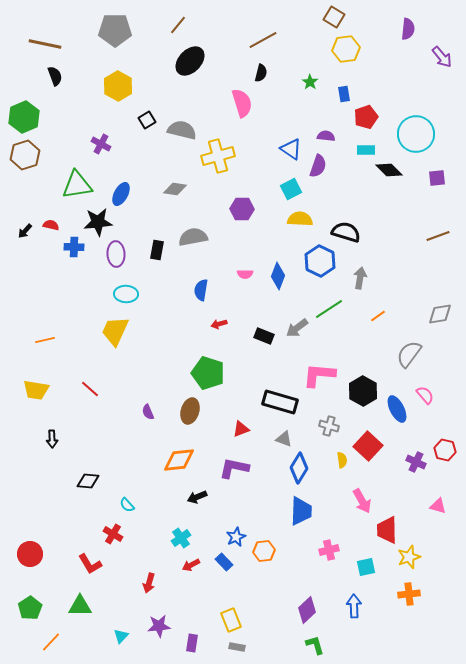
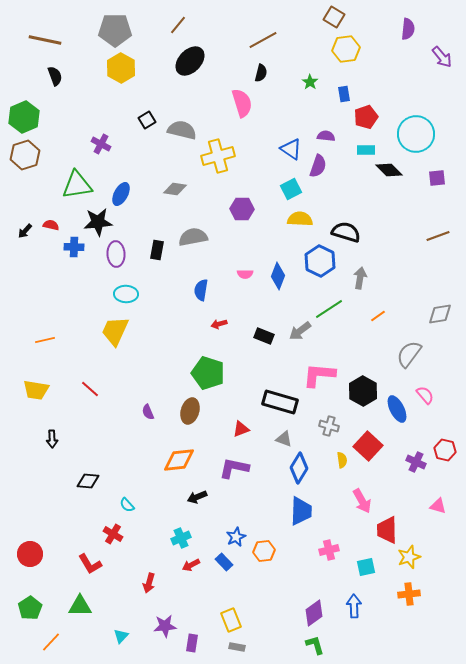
brown line at (45, 44): moved 4 px up
yellow hexagon at (118, 86): moved 3 px right, 18 px up
gray arrow at (297, 328): moved 3 px right, 3 px down
cyan cross at (181, 538): rotated 12 degrees clockwise
purple diamond at (307, 610): moved 7 px right, 3 px down; rotated 8 degrees clockwise
purple star at (159, 626): moved 6 px right
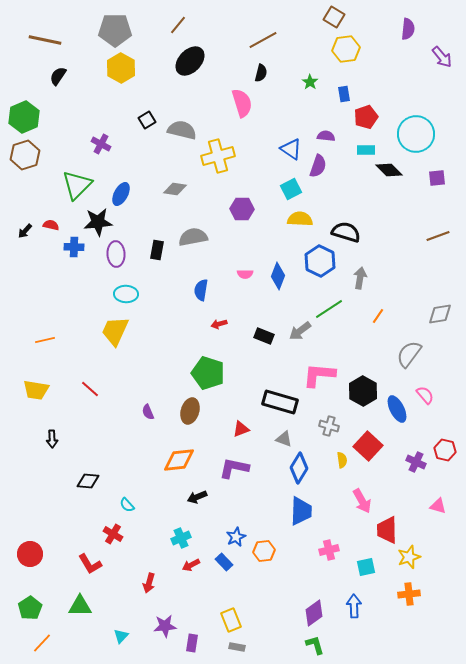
black semicircle at (55, 76): moved 3 px right; rotated 126 degrees counterclockwise
green triangle at (77, 185): rotated 36 degrees counterclockwise
orange line at (378, 316): rotated 21 degrees counterclockwise
orange line at (51, 642): moved 9 px left, 1 px down
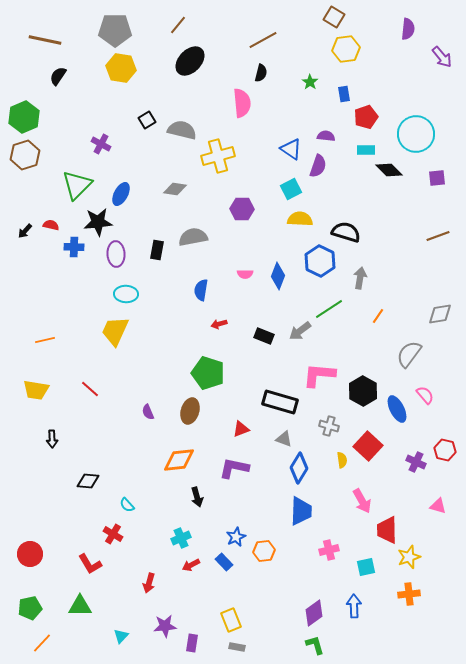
yellow hexagon at (121, 68): rotated 20 degrees counterclockwise
pink semicircle at (242, 103): rotated 12 degrees clockwise
black arrow at (197, 497): rotated 84 degrees counterclockwise
green pentagon at (30, 608): rotated 20 degrees clockwise
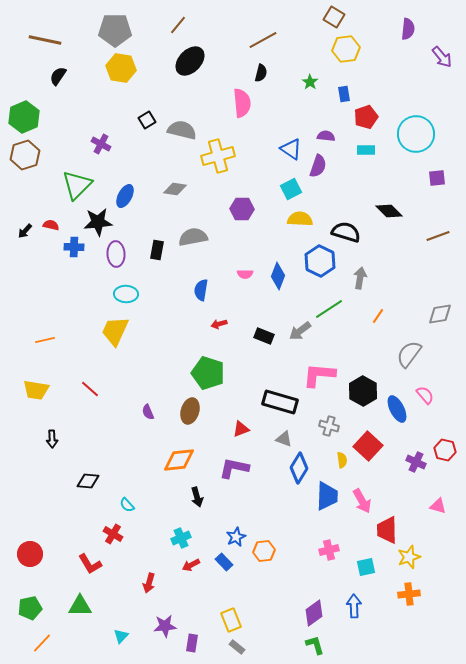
black diamond at (389, 170): moved 41 px down
blue ellipse at (121, 194): moved 4 px right, 2 px down
blue trapezoid at (301, 511): moved 26 px right, 15 px up
gray rectangle at (237, 647): rotated 28 degrees clockwise
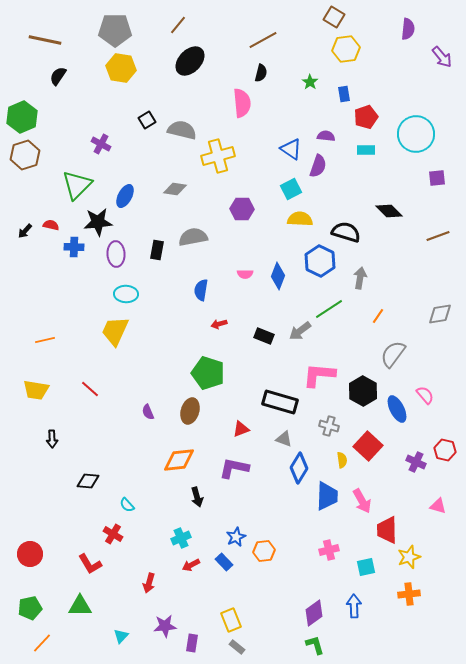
green hexagon at (24, 117): moved 2 px left
gray semicircle at (409, 354): moved 16 px left
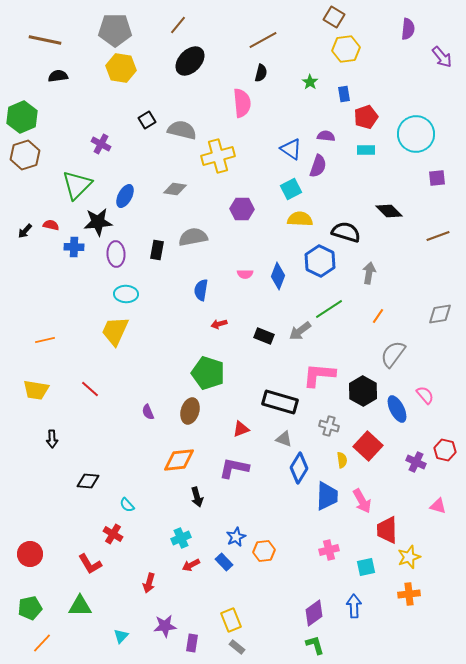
black semicircle at (58, 76): rotated 48 degrees clockwise
gray arrow at (360, 278): moved 9 px right, 5 px up
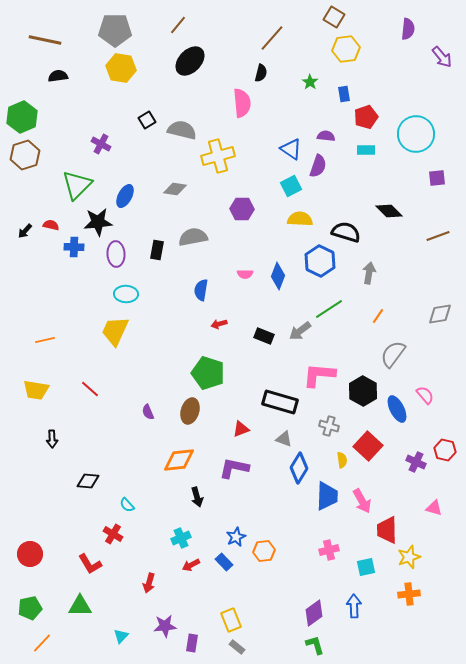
brown line at (263, 40): moved 9 px right, 2 px up; rotated 20 degrees counterclockwise
cyan square at (291, 189): moved 3 px up
pink triangle at (438, 506): moved 4 px left, 2 px down
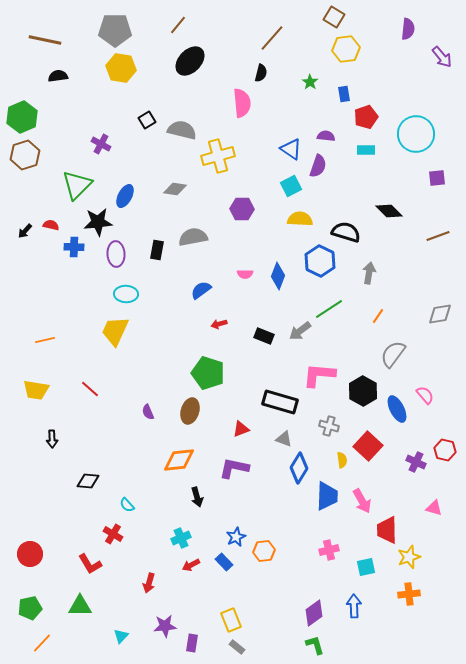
blue semicircle at (201, 290): rotated 45 degrees clockwise
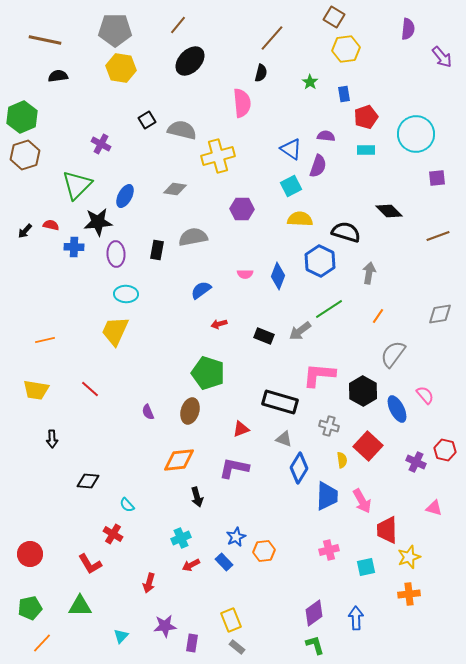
blue arrow at (354, 606): moved 2 px right, 12 px down
